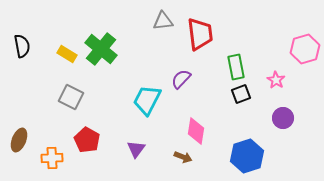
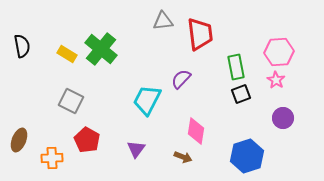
pink hexagon: moved 26 px left, 3 px down; rotated 12 degrees clockwise
gray square: moved 4 px down
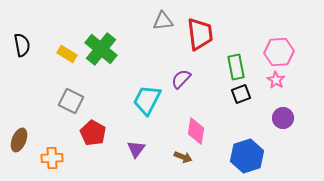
black semicircle: moved 1 px up
red pentagon: moved 6 px right, 7 px up
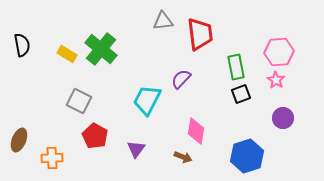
gray square: moved 8 px right
red pentagon: moved 2 px right, 3 px down
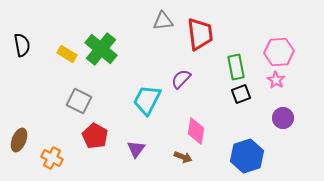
orange cross: rotated 30 degrees clockwise
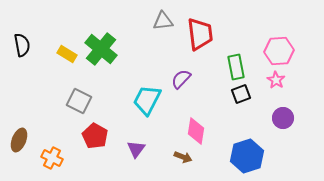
pink hexagon: moved 1 px up
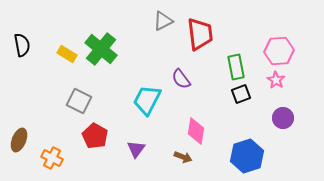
gray triangle: rotated 20 degrees counterclockwise
purple semicircle: rotated 80 degrees counterclockwise
